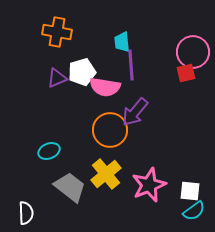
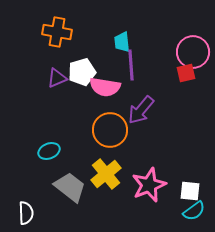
purple arrow: moved 6 px right, 2 px up
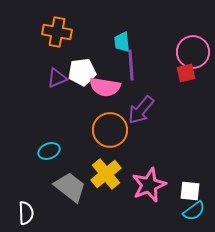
white pentagon: rotated 8 degrees clockwise
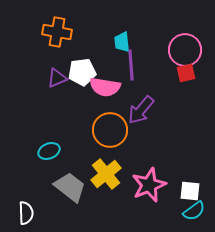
pink circle: moved 8 px left, 2 px up
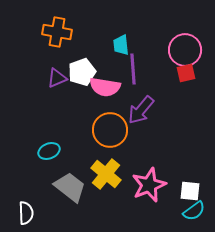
cyan trapezoid: moved 1 px left, 3 px down
purple line: moved 2 px right, 4 px down
white pentagon: rotated 12 degrees counterclockwise
yellow cross: rotated 12 degrees counterclockwise
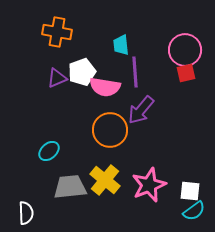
purple line: moved 2 px right, 3 px down
cyan ellipse: rotated 20 degrees counterclockwise
yellow cross: moved 1 px left, 6 px down
gray trapezoid: rotated 44 degrees counterclockwise
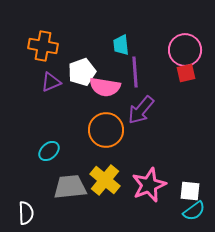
orange cross: moved 14 px left, 14 px down
purple triangle: moved 6 px left, 4 px down
orange circle: moved 4 px left
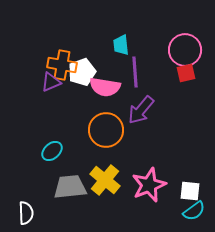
orange cross: moved 19 px right, 19 px down
cyan ellipse: moved 3 px right
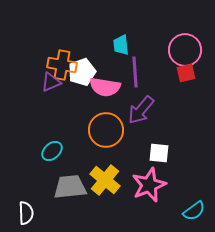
white square: moved 31 px left, 38 px up
